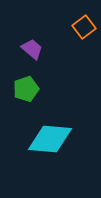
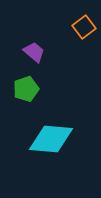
purple trapezoid: moved 2 px right, 3 px down
cyan diamond: moved 1 px right
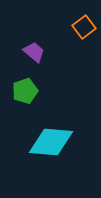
green pentagon: moved 1 px left, 2 px down
cyan diamond: moved 3 px down
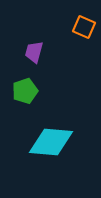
orange square: rotated 30 degrees counterclockwise
purple trapezoid: rotated 115 degrees counterclockwise
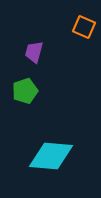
cyan diamond: moved 14 px down
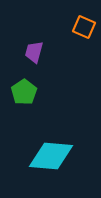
green pentagon: moved 1 px left, 1 px down; rotated 15 degrees counterclockwise
